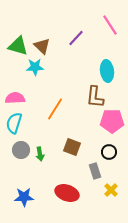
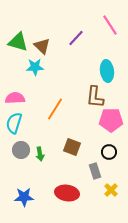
green triangle: moved 4 px up
pink pentagon: moved 1 px left, 1 px up
red ellipse: rotated 10 degrees counterclockwise
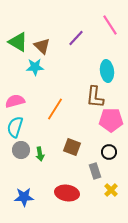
green triangle: rotated 15 degrees clockwise
pink semicircle: moved 3 px down; rotated 12 degrees counterclockwise
cyan semicircle: moved 1 px right, 4 px down
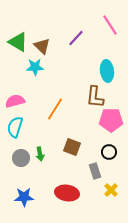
gray circle: moved 8 px down
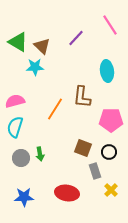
brown L-shape: moved 13 px left
brown square: moved 11 px right, 1 px down
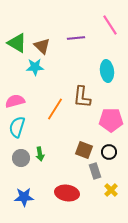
purple line: rotated 42 degrees clockwise
green triangle: moved 1 px left, 1 px down
cyan semicircle: moved 2 px right
brown square: moved 1 px right, 2 px down
